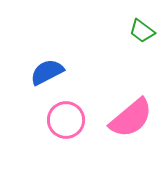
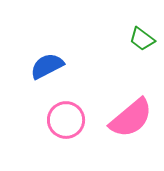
green trapezoid: moved 8 px down
blue semicircle: moved 6 px up
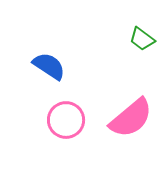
blue semicircle: moved 2 px right; rotated 60 degrees clockwise
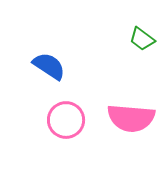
pink semicircle: rotated 45 degrees clockwise
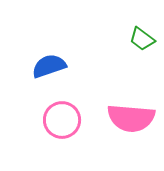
blue semicircle: rotated 52 degrees counterclockwise
pink circle: moved 4 px left
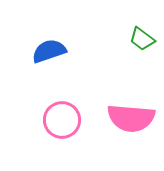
blue semicircle: moved 15 px up
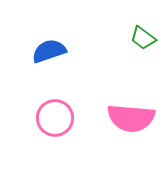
green trapezoid: moved 1 px right, 1 px up
pink circle: moved 7 px left, 2 px up
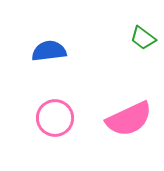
blue semicircle: rotated 12 degrees clockwise
pink semicircle: moved 2 px left, 1 px down; rotated 30 degrees counterclockwise
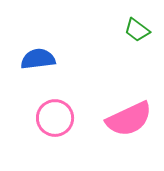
green trapezoid: moved 6 px left, 8 px up
blue semicircle: moved 11 px left, 8 px down
